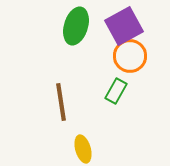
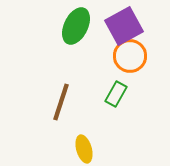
green ellipse: rotated 9 degrees clockwise
green rectangle: moved 3 px down
brown line: rotated 27 degrees clockwise
yellow ellipse: moved 1 px right
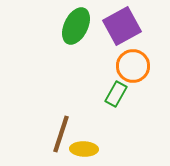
purple square: moved 2 px left
orange circle: moved 3 px right, 10 px down
brown line: moved 32 px down
yellow ellipse: rotated 72 degrees counterclockwise
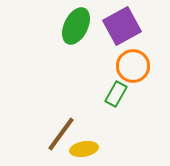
brown line: rotated 18 degrees clockwise
yellow ellipse: rotated 12 degrees counterclockwise
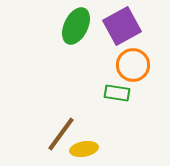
orange circle: moved 1 px up
green rectangle: moved 1 px right, 1 px up; rotated 70 degrees clockwise
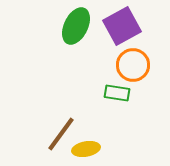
yellow ellipse: moved 2 px right
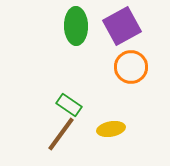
green ellipse: rotated 27 degrees counterclockwise
orange circle: moved 2 px left, 2 px down
green rectangle: moved 48 px left, 12 px down; rotated 25 degrees clockwise
yellow ellipse: moved 25 px right, 20 px up
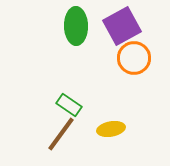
orange circle: moved 3 px right, 9 px up
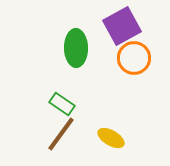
green ellipse: moved 22 px down
green rectangle: moved 7 px left, 1 px up
yellow ellipse: moved 9 px down; rotated 40 degrees clockwise
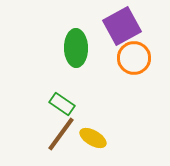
yellow ellipse: moved 18 px left
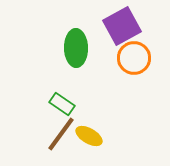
yellow ellipse: moved 4 px left, 2 px up
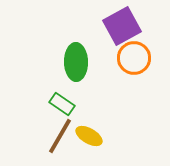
green ellipse: moved 14 px down
brown line: moved 1 px left, 2 px down; rotated 6 degrees counterclockwise
